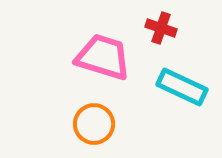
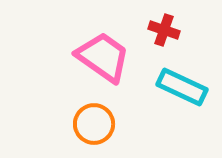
red cross: moved 3 px right, 2 px down
pink trapezoid: rotated 18 degrees clockwise
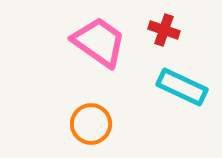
pink trapezoid: moved 4 px left, 15 px up
orange circle: moved 3 px left
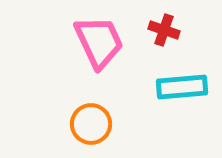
pink trapezoid: rotated 30 degrees clockwise
cyan rectangle: rotated 30 degrees counterclockwise
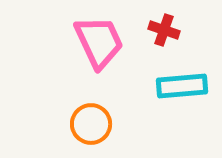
cyan rectangle: moved 1 px up
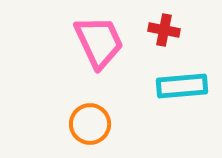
red cross: rotated 8 degrees counterclockwise
orange circle: moved 1 px left
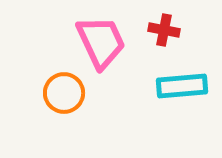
pink trapezoid: moved 2 px right
orange circle: moved 26 px left, 31 px up
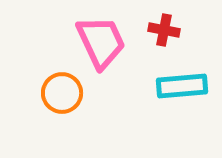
orange circle: moved 2 px left
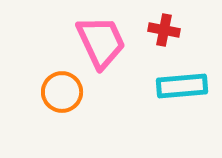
orange circle: moved 1 px up
